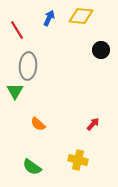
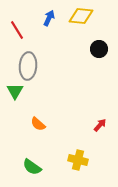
black circle: moved 2 px left, 1 px up
red arrow: moved 7 px right, 1 px down
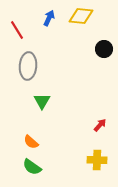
black circle: moved 5 px right
green triangle: moved 27 px right, 10 px down
orange semicircle: moved 7 px left, 18 px down
yellow cross: moved 19 px right; rotated 12 degrees counterclockwise
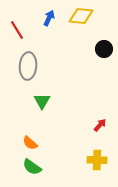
orange semicircle: moved 1 px left, 1 px down
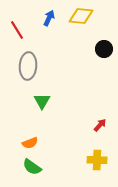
orange semicircle: rotated 63 degrees counterclockwise
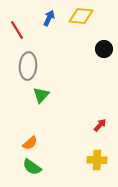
green triangle: moved 1 px left, 6 px up; rotated 12 degrees clockwise
orange semicircle: rotated 21 degrees counterclockwise
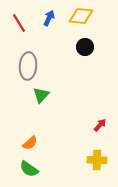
red line: moved 2 px right, 7 px up
black circle: moved 19 px left, 2 px up
green semicircle: moved 3 px left, 2 px down
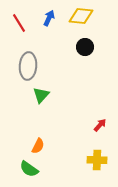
orange semicircle: moved 8 px right, 3 px down; rotated 21 degrees counterclockwise
